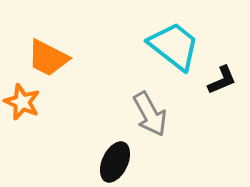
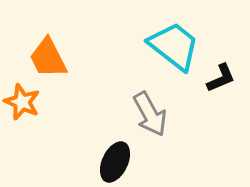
orange trapezoid: rotated 36 degrees clockwise
black L-shape: moved 1 px left, 2 px up
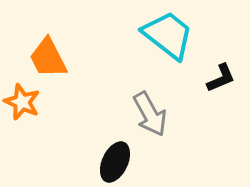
cyan trapezoid: moved 6 px left, 11 px up
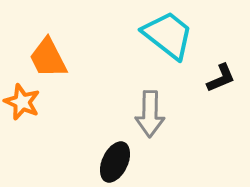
gray arrow: rotated 30 degrees clockwise
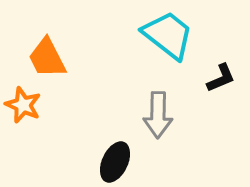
orange trapezoid: moved 1 px left
orange star: moved 1 px right, 3 px down
gray arrow: moved 8 px right, 1 px down
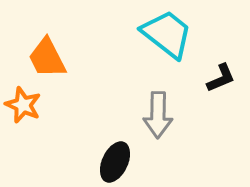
cyan trapezoid: moved 1 px left, 1 px up
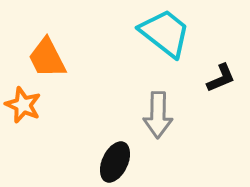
cyan trapezoid: moved 2 px left, 1 px up
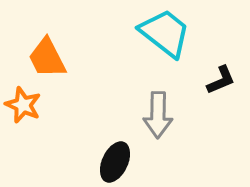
black L-shape: moved 2 px down
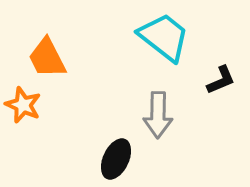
cyan trapezoid: moved 1 px left, 4 px down
black ellipse: moved 1 px right, 3 px up
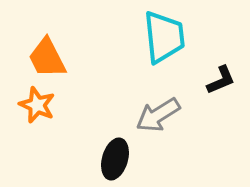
cyan trapezoid: rotated 46 degrees clockwise
orange star: moved 14 px right
gray arrow: rotated 57 degrees clockwise
black ellipse: moved 1 px left; rotated 9 degrees counterclockwise
